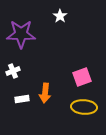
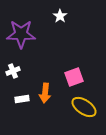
pink square: moved 8 px left
yellow ellipse: rotated 30 degrees clockwise
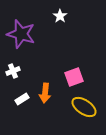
purple star: rotated 16 degrees clockwise
white rectangle: rotated 24 degrees counterclockwise
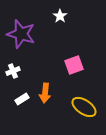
pink square: moved 12 px up
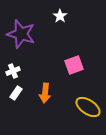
white rectangle: moved 6 px left, 6 px up; rotated 24 degrees counterclockwise
yellow ellipse: moved 4 px right
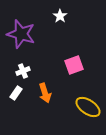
white cross: moved 10 px right
orange arrow: rotated 24 degrees counterclockwise
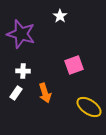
white cross: rotated 24 degrees clockwise
yellow ellipse: moved 1 px right
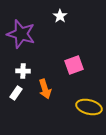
orange arrow: moved 4 px up
yellow ellipse: rotated 20 degrees counterclockwise
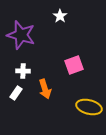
purple star: moved 1 px down
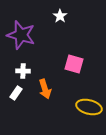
pink square: moved 1 px up; rotated 36 degrees clockwise
